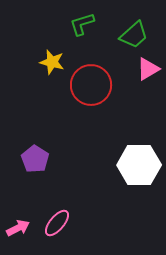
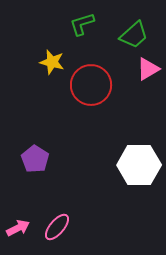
pink ellipse: moved 4 px down
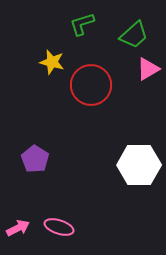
pink ellipse: moved 2 px right; rotated 68 degrees clockwise
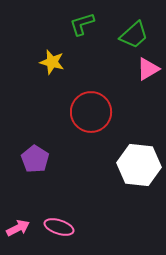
red circle: moved 27 px down
white hexagon: rotated 6 degrees clockwise
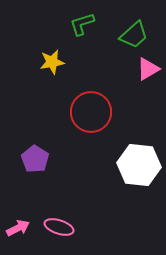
yellow star: rotated 25 degrees counterclockwise
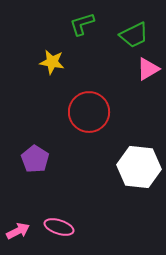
green trapezoid: rotated 16 degrees clockwise
yellow star: rotated 20 degrees clockwise
red circle: moved 2 px left
white hexagon: moved 2 px down
pink arrow: moved 3 px down
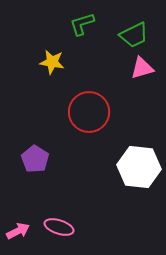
pink triangle: moved 6 px left, 1 px up; rotated 15 degrees clockwise
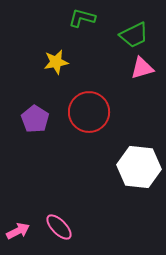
green L-shape: moved 6 px up; rotated 32 degrees clockwise
yellow star: moved 4 px right; rotated 20 degrees counterclockwise
purple pentagon: moved 40 px up
pink ellipse: rotated 28 degrees clockwise
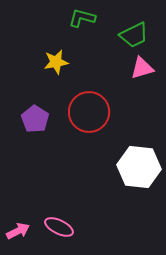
pink ellipse: rotated 20 degrees counterclockwise
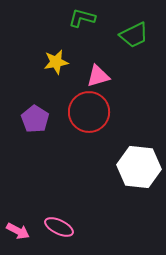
pink triangle: moved 44 px left, 8 px down
pink arrow: rotated 55 degrees clockwise
